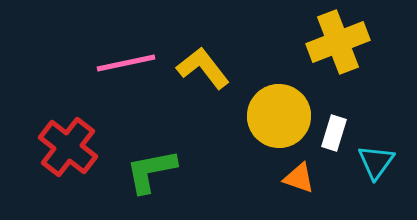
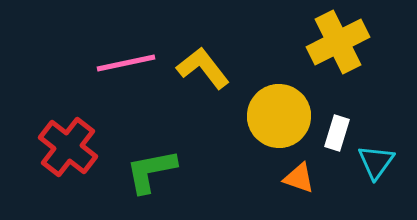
yellow cross: rotated 6 degrees counterclockwise
white rectangle: moved 3 px right
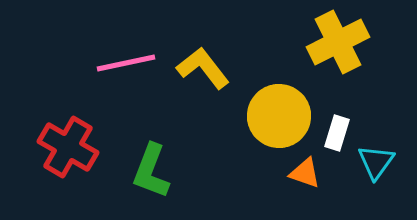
red cross: rotated 8 degrees counterclockwise
green L-shape: rotated 58 degrees counterclockwise
orange triangle: moved 6 px right, 5 px up
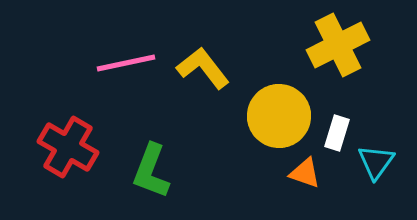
yellow cross: moved 3 px down
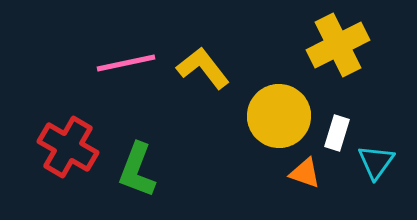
green L-shape: moved 14 px left, 1 px up
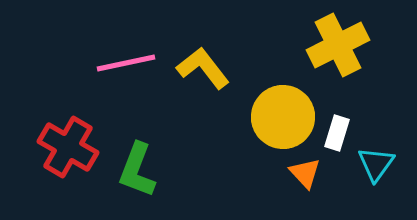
yellow circle: moved 4 px right, 1 px down
cyan triangle: moved 2 px down
orange triangle: rotated 28 degrees clockwise
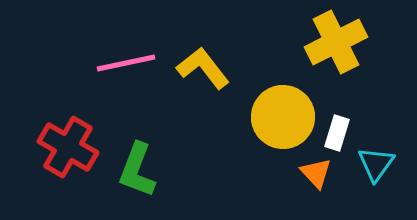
yellow cross: moved 2 px left, 3 px up
orange triangle: moved 11 px right
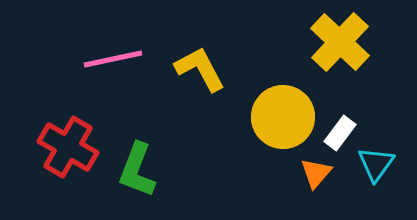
yellow cross: moved 4 px right; rotated 20 degrees counterclockwise
pink line: moved 13 px left, 4 px up
yellow L-shape: moved 3 px left, 1 px down; rotated 10 degrees clockwise
white rectangle: moved 3 px right; rotated 20 degrees clockwise
orange triangle: rotated 24 degrees clockwise
